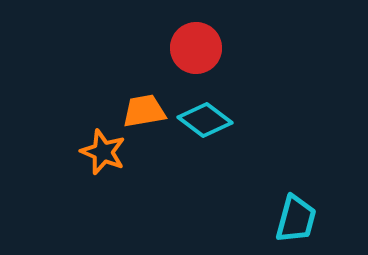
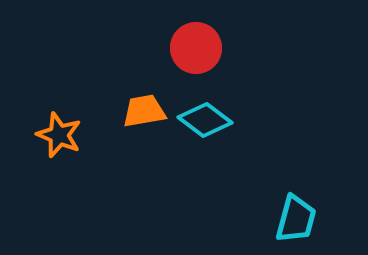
orange star: moved 44 px left, 17 px up
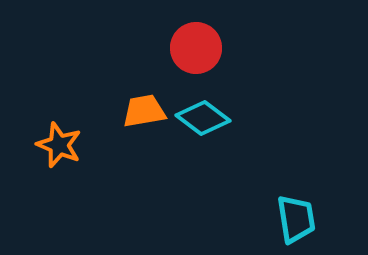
cyan diamond: moved 2 px left, 2 px up
orange star: moved 10 px down
cyan trapezoid: rotated 24 degrees counterclockwise
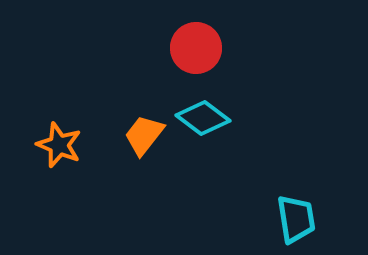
orange trapezoid: moved 24 px down; rotated 42 degrees counterclockwise
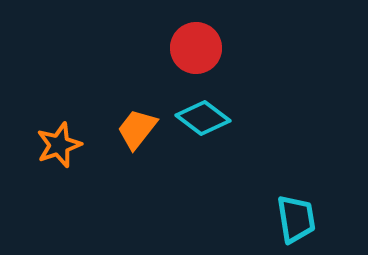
orange trapezoid: moved 7 px left, 6 px up
orange star: rotated 30 degrees clockwise
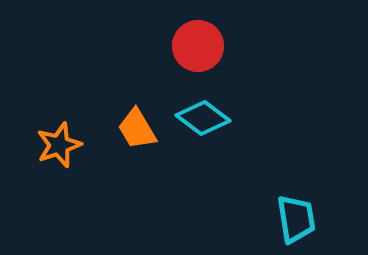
red circle: moved 2 px right, 2 px up
orange trapezoid: rotated 69 degrees counterclockwise
